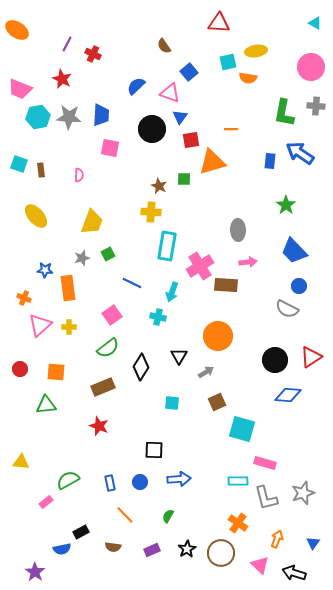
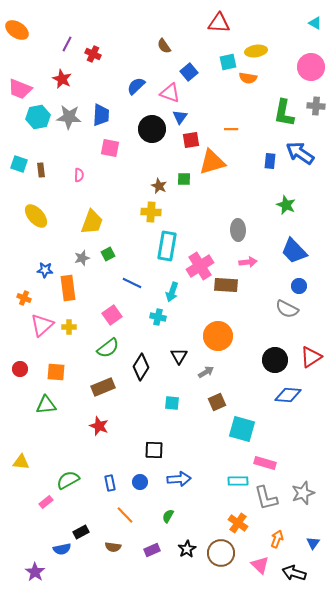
green star at (286, 205): rotated 12 degrees counterclockwise
pink triangle at (40, 325): moved 2 px right
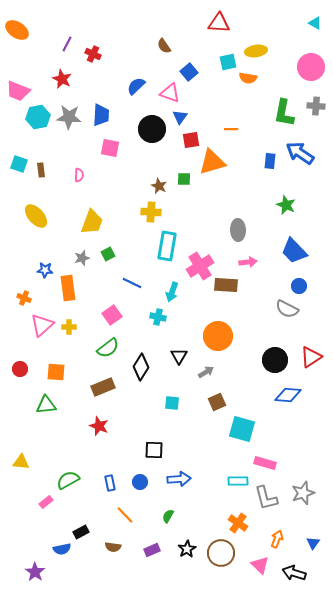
pink trapezoid at (20, 89): moved 2 px left, 2 px down
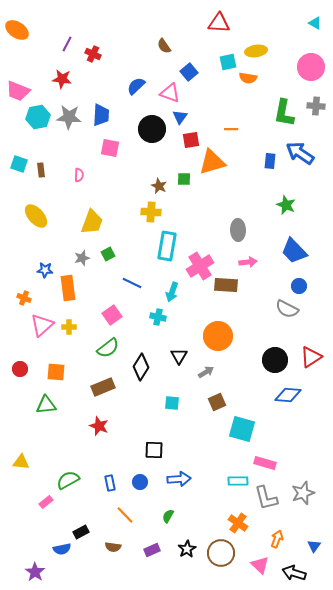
red star at (62, 79): rotated 18 degrees counterclockwise
blue triangle at (313, 543): moved 1 px right, 3 px down
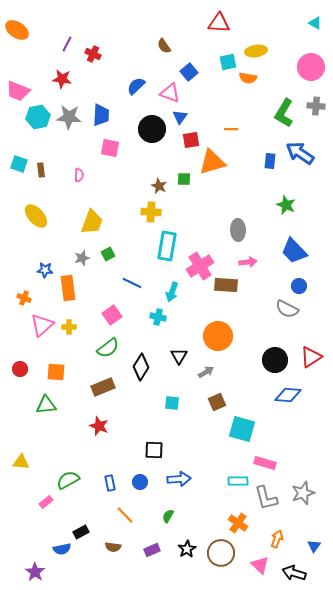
green L-shape at (284, 113): rotated 20 degrees clockwise
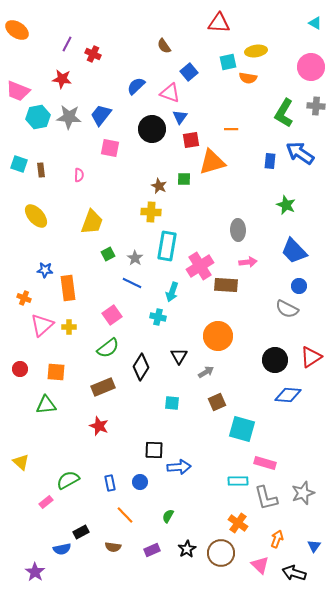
blue trapezoid at (101, 115): rotated 145 degrees counterclockwise
gray star at (82, 258): moved 53 px right; rotated 21 degrees counterclockwise
yellow triangle at (21, 462): rotated 36 degrees clockwise
blue arrow at (179, 479): moved 12 px up
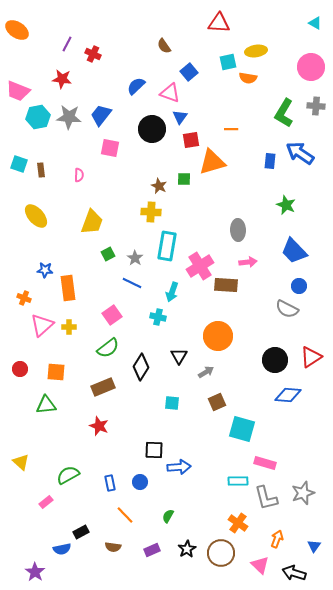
green semicircle at (68, 480): moved 5 px up
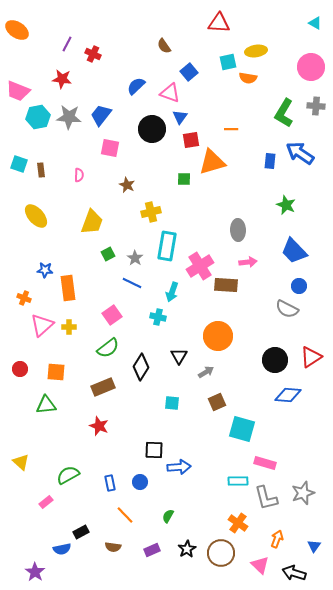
brown star at (159, 186): moved 32 px left, 1 px up
yellow cross at (151, 212): rotated 18 degrees counterclockwise
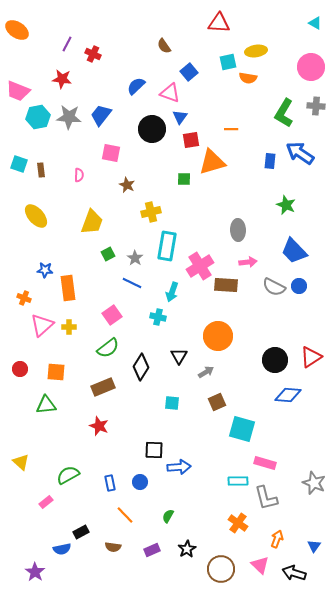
pink square at (110, 148): moved 1 px right, 5 px down
gray semicircle at (287, 309): moved 13 px left, 22 px up
gray star at (303, 493): moved 11 px right, 10 px up; rotated 30 degrees counterclockwise
brown circle at (221, 553): moved 16 px down
